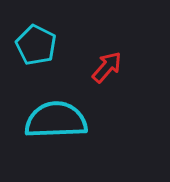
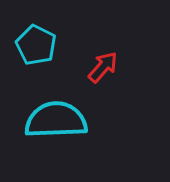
red arrow: moved 4 px left
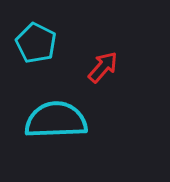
cyan pentagon: moved 2 px up
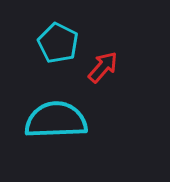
cyan pentagon: moved 22 px right
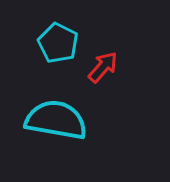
cyan semicircle: rotated 12 degrees clockwise
